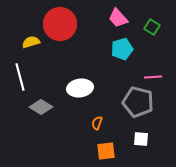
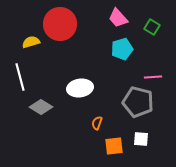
orange square: moved 8 px right, 5 px up
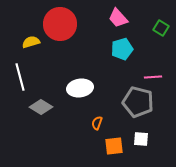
green square: moved 9 px right, 1 px down
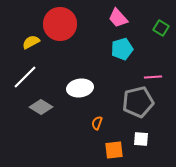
yellow semicircle: rotated 12 degrees counterclockwise
white line: moved 5 px right; rotated 60 degrees clockwise
gray pentagon: rotated 28 degrees counterclockwise
orange square: moved 4 px down
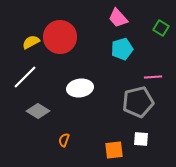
red circle: moved 13 px down
gray diamond: moved 3 px left, 4 px down
orange semicircle: moved 33 px left, 17 px down
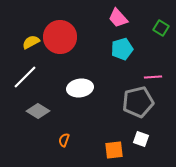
white square: rotated 14 degrees clockwise
